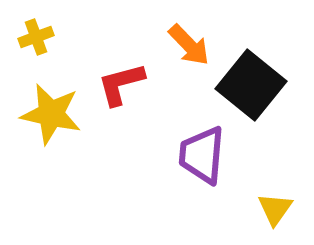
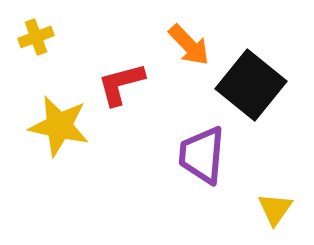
yellow star: moved 8 px right, 12 px down
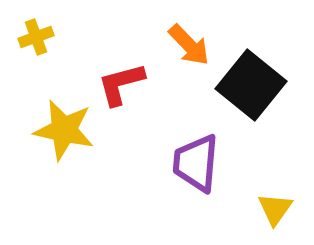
yellow star: moved 5 px right, 4 px down
purple trapezoid: moved 6 px left, 8 px down
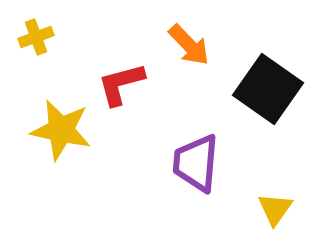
black square: moved 17 px right, 4 px down; rotated 4 degrees counterclockwise
yellow star: moved 3 px left
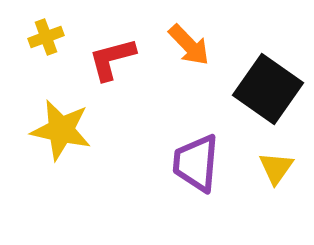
yellow cross: moved 10 px right
red L-shape: moved 9 px left, 25 px up
yellow triangle: moved 1 px right, 41 px up
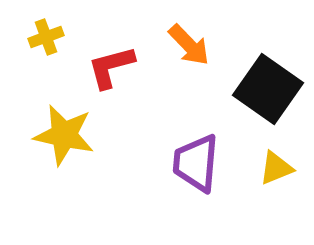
red L-shape: moved 1 px left, 8 px down
yellow star: moved 3 px right, 5 px down
yellow triangle: rotated 33 degrees clockwise
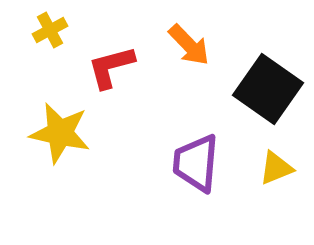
yellow cross: moved 4 px right, 7 px up; rotated 8 degrees counterclockwise
yellow star: moved 4 px left, 2 px up
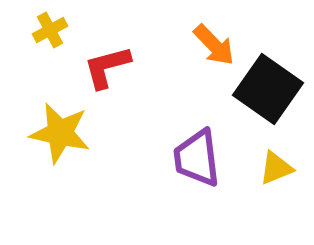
orange arrow: moved 25 px right
red L-shape: moved 4 px left
purple trapezoid: moved 1 px right, 5 px up; rotated 12 degrees counterclockwise
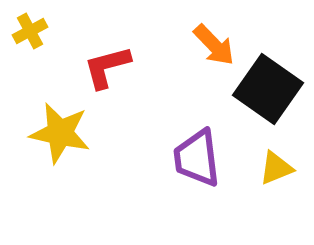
yellow cross: moved 20 px left, 1 px down
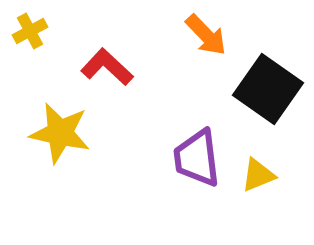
orange arrow: moved 8 px left, 10 px up
red L-shape: rotated 58 degrees clockwise
yellow triangle: moved 18 px left, 7 px down
